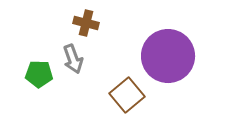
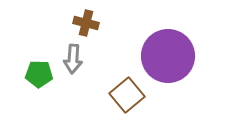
gray arrow: rotated 24 degrees clockwise
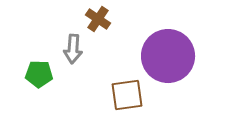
brown cross: moved 12 px right, 4 px up; rotated 20 degrees clockwise
gray arrow: moved 10 px up
brown square: rotated 32 degrees clockwise
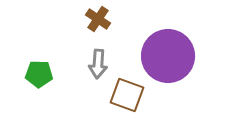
gray arrow: moved 25 px right, 15 px down
brown square: rotated 28 degrees clockwise
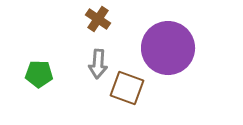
purple circle: moved 8 px up
brown square: moved 7 px up
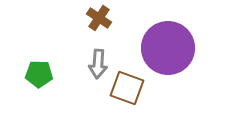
brown cross: moved 1 px right, 1 px up
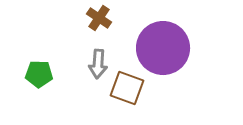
purple circle: moved 5 px left
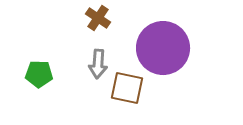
brown cross: moved 1 px left
brown square: rotated 8 degrees counterclockwise
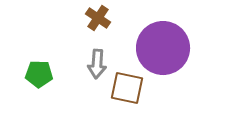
gray arrow: moved 1 px left
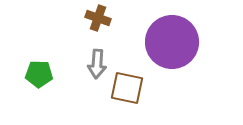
brown cross: rotated 15 degrees counterclockwise
purple circle: moved 9 px right, 6 px up
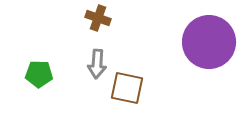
purple circle: moved 37 px right
